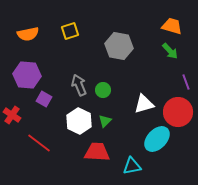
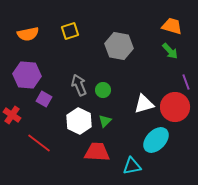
red circle: moved 3 px left, 5 px up
cyan ellipse: moved 1 px left, 1 px down
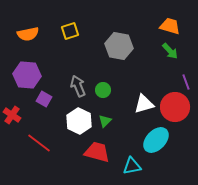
orange trapezoid: moved 2 px left
gray arrow: moved 1 px left, 1 px down
red trapezoid: rotated 12 degrees clockwise
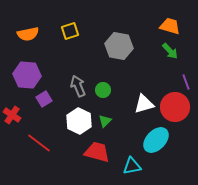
purple square: rotated 28 degrees clockwise
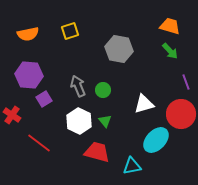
gray hexagon: moved 3 px down
purple hexagon: moved 2 px right
red circle: moved 6 px right, 7 px down
green triangle: rotated 24 degrees counterclockwise
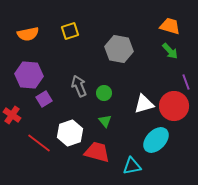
gray arrow: moved 1 px right
green circle: moved 1 px right, 3 px down
red circle: moved 7 px left, 8 px up
white hexagon: moved 9 px left, 12 px down; rotated 15 degrees clockwise
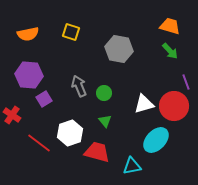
yellow square: moved 1 px right, 1 px down; rotated 36 degrees clockwise
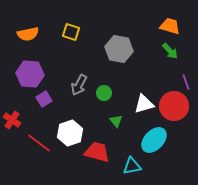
purple hexagon: moved 1 px right, 1 px up
gray arrow: moved 1 px up; rotated 130 degrees counterclockwise
red cross: moved 5 px down
green triangle: moved 11 px right
cyan ellipse: moved 2 px left
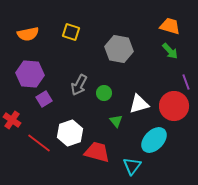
white triangle: moved 5 px left
cyan triangle: rotated 42 degrees counterclockwise
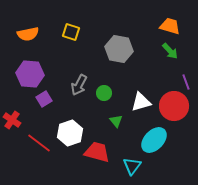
white triangle: moved 2 px right, 2 px up
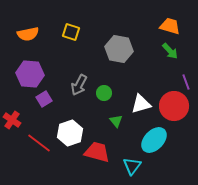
white triangle: moved 2 px down
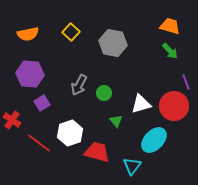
yellow square: rotated 24 degrees clockwise
gray hexagon: moved 6 px left, 6 px up
purple square: moved 2 px left, 4 px down
